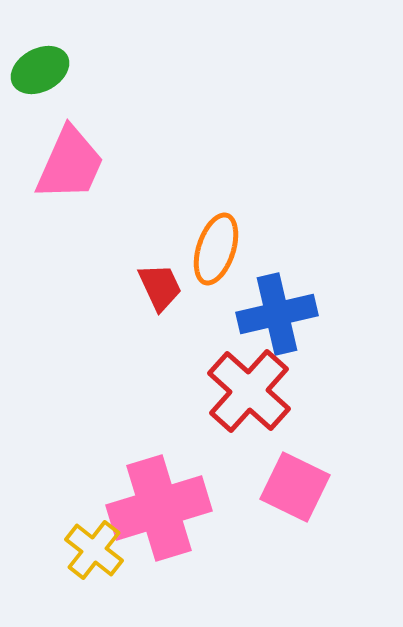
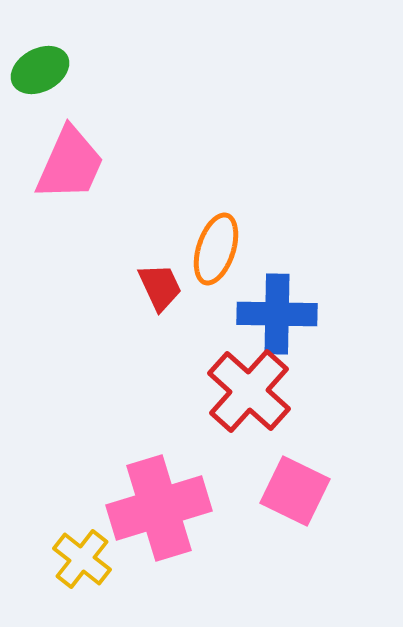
blue cross: rotated 14 degrees clockwise
pink square: moved 4 px down
yellow cross: moved 12 px left, 9 px down
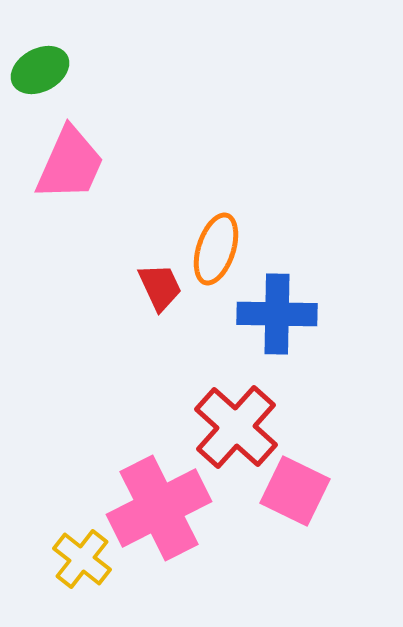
red cross: moved 13 px left, 36 px down
pink cross: rotated 10 degrees counterclockwise
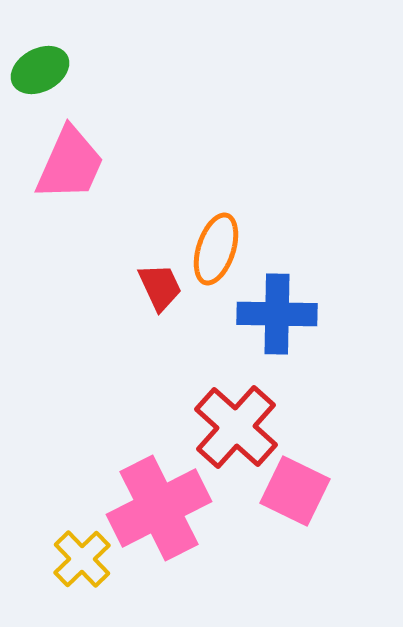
yellow cross: rotated 8 degrees clockwise
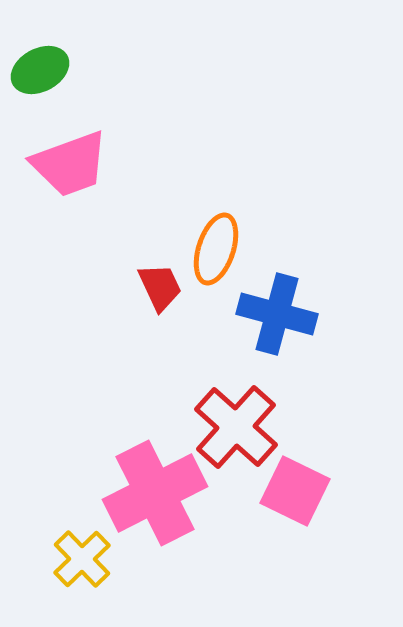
pink trapezoid: rotated 46 degrees clockwise
blue cross: rotated 14 degrees clockwise
pink cross: moved 4 px left, 15 px up
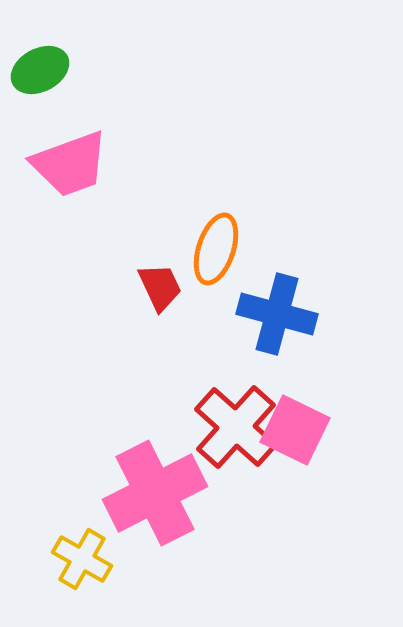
pink square: moved 61 px up
yellow cross: rotated 16 degrees counterclockwise
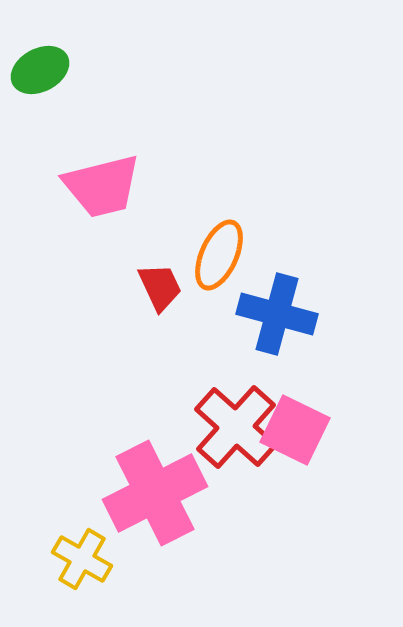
pink trapezoid: moved 32 px right, 22 px down; rotated 6 degrees clockwise
orange ellipse: moved 3 px right, 6 px down; rotated 6 degrees clockwise
